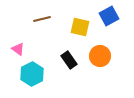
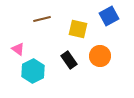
yellow square: moved 2 px left, 2 px down
cyan hexagon: moved 1 px right, 3 px up
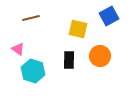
brown line: moved 11 px left, 1 px up
black rectangle: rotated 36 degrees clockwise
cyan hexagon: rotated 15 degrees counterclockwise
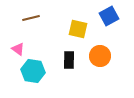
cyan hexagon: rotated 10 degrees counterclockwise
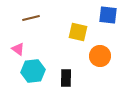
blue square: moved 1 px left, 1 px up; rotated 36 degrees clockwise
yellow square: moved 3 px down
black rectangle: moved 3 px left, 18 px down
cyan hexagon: rotated 15 degrees counterclockwise
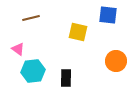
orange circle: moved 16 px right, 5 px down
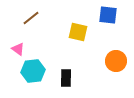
brown line: rotated 24 degrees counterclockwise
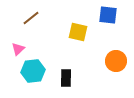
pink triangle: rotated 40 degrees clockwise
